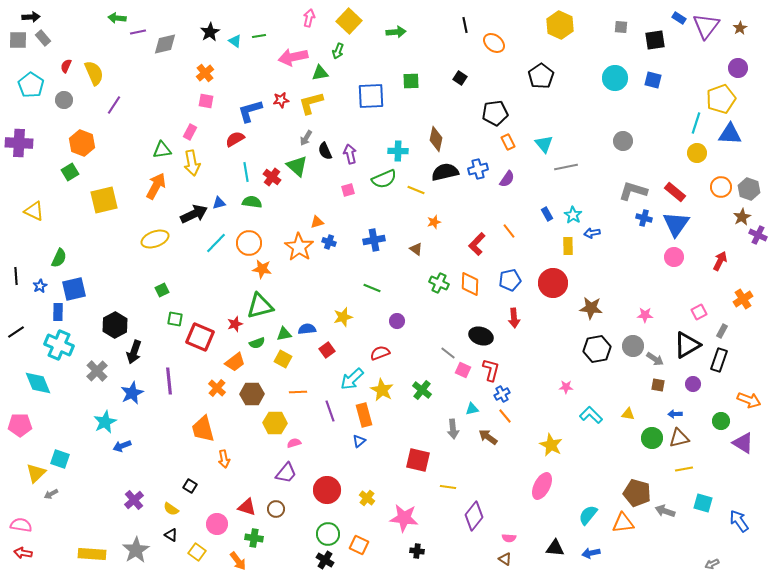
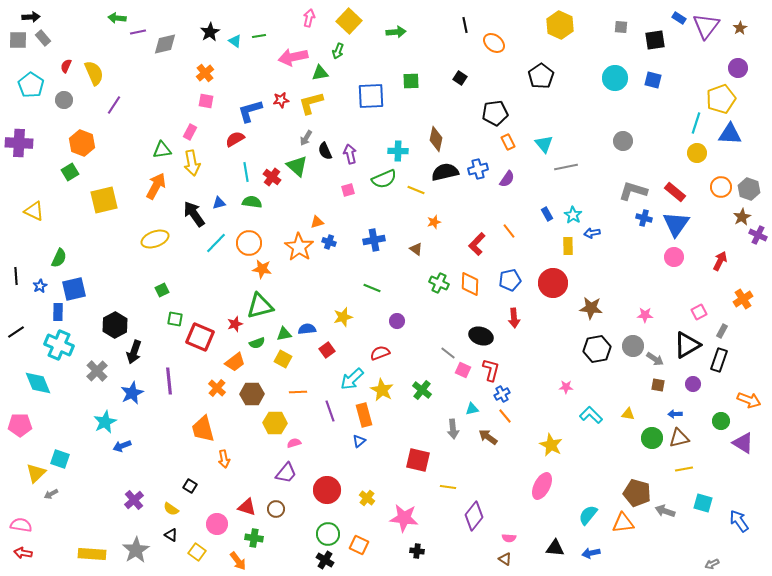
black arrow at (194, 214): rotated 100 degrees counterclockwise
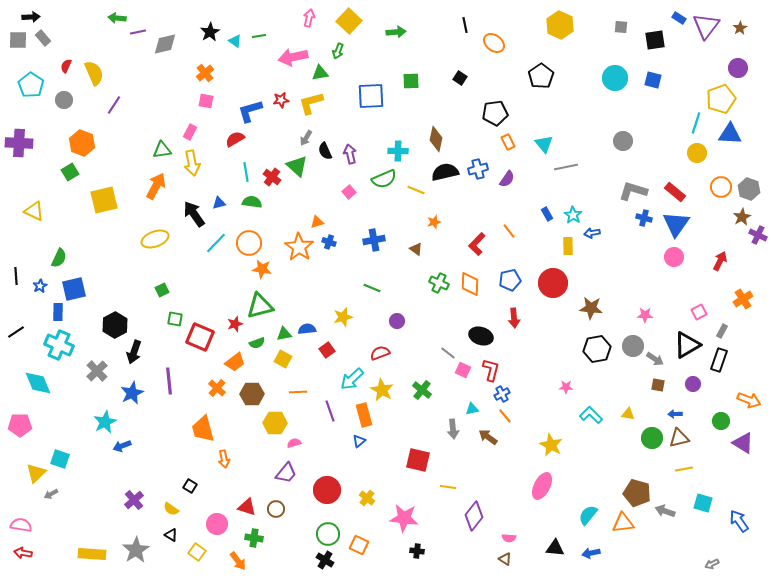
pink square at (348, 190): moved 1 px right, 2 px down; rotated 24 degrees counterclockwise
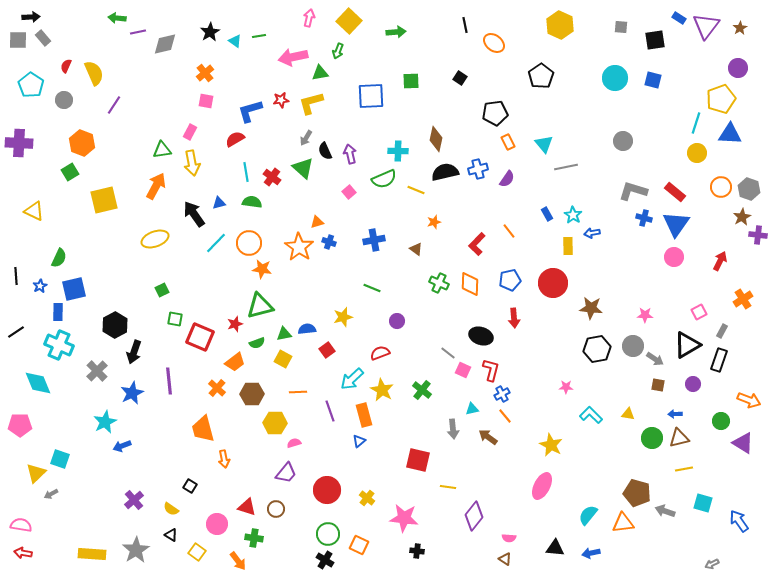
green triangle at (297, 166): moved 6 px right, 2 px down
purple cross at (758, 235): rotated 18 degrees counterclockwise
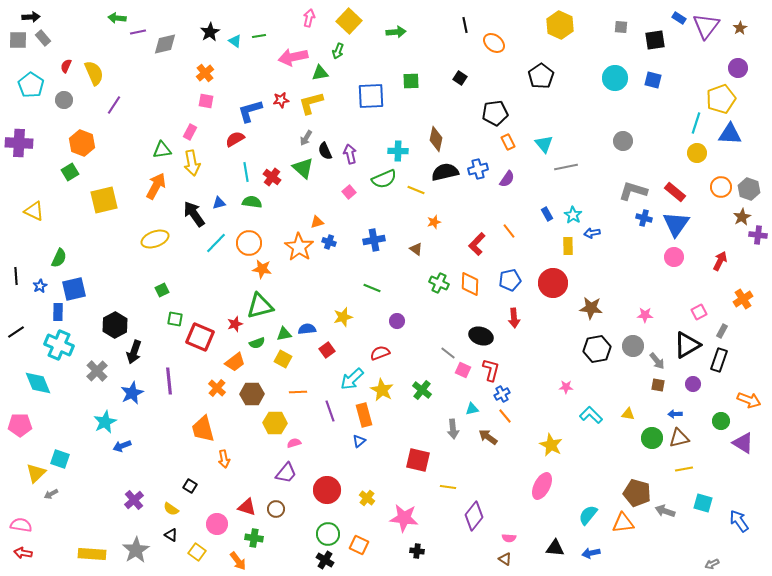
gray arrow at (655, 359): moved 2 px right, 2 px down; rotated 18 degrees clockwise
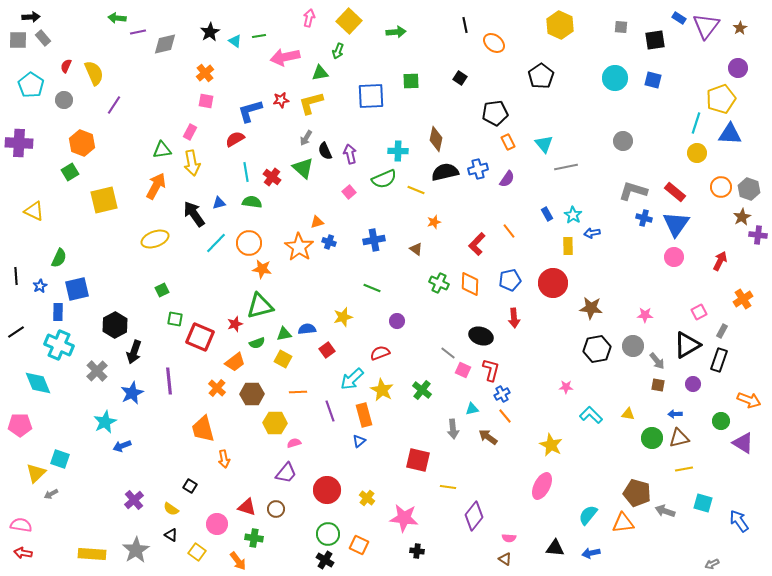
pink arrow at (293, 57): moved 8 px left
blue square at (74, 289): moved 3 px right
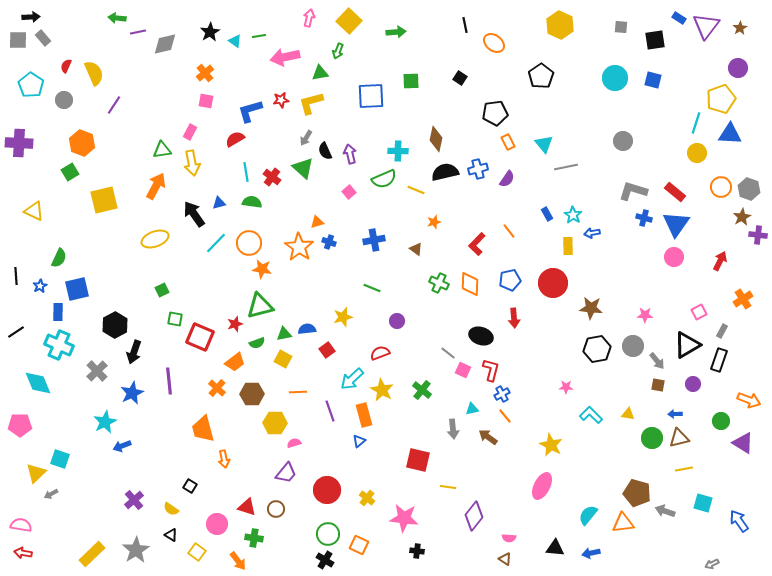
yellow rectangle at (92, 554): rotated 48 degrees counterclockwise
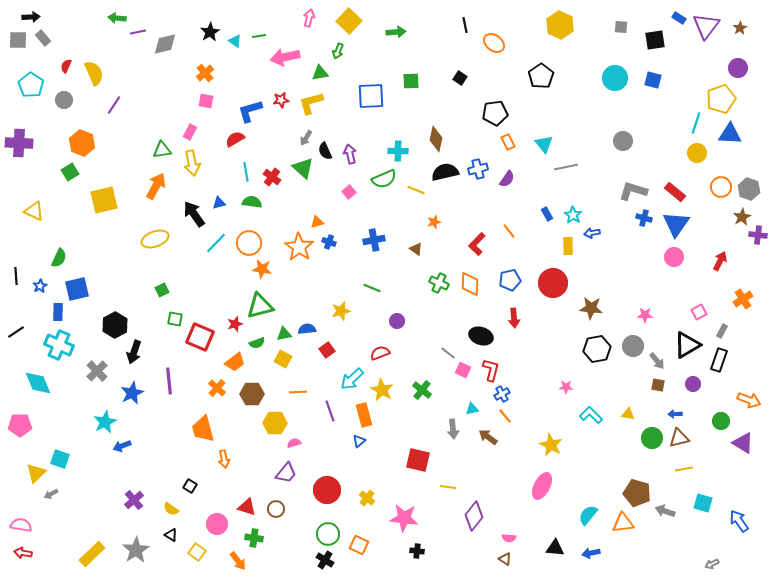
yellow star at (343, 317): moved 2 px left, 6 px up
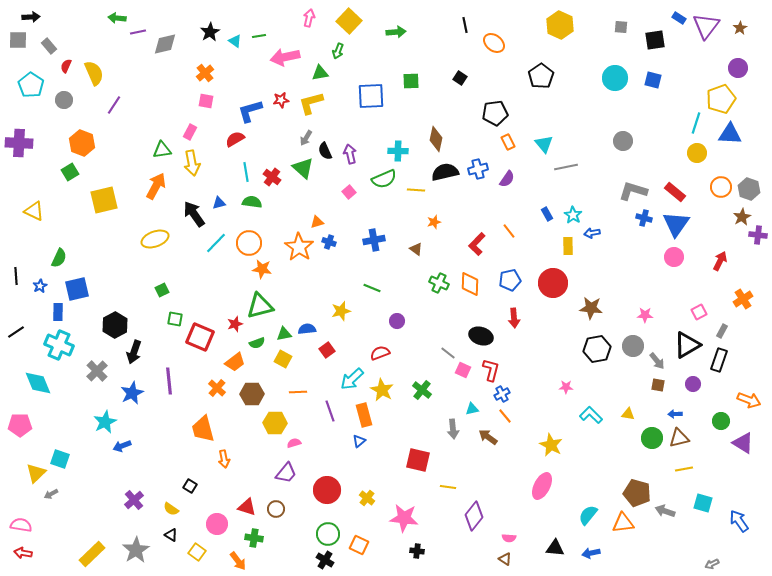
gray rectangle at (43, 38): moved 6 px right, 8 px down
yellow line at (416, 190): rotated 18 degrees counterclockwise
